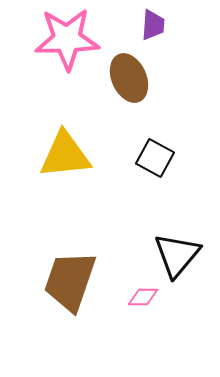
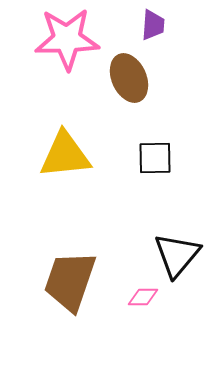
black square: rotated 30 degrees counterclockwise
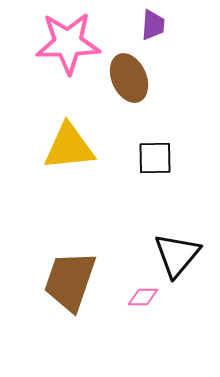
pink star: moved 1 px right, 4 px down
yellow triangle: moved 4 px right, 8 px up
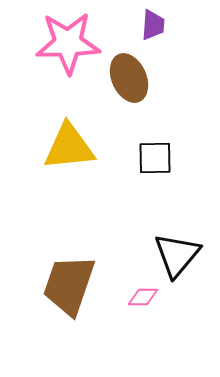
brown trapezoid: moved 1 px left, 4 px down
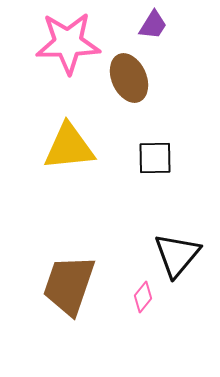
purple trapezoid: rotated 28 degrees clockwise
pink diamond: rotated 52 degrees counterclockwise
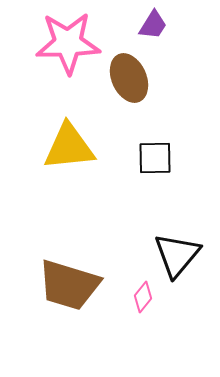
brown trapezoid: rotated 92 degrees counterclockwise
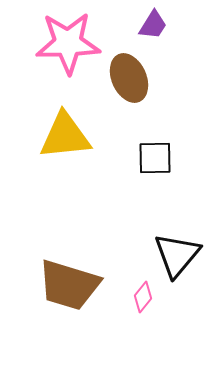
yellow triangle: moved 4 px left, 11 px up
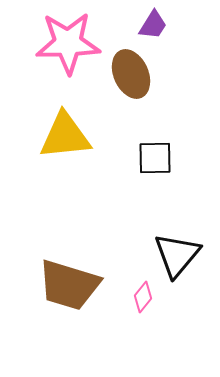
brown ellipse: moved 2 px right, 4 px up
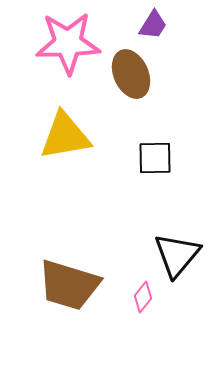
yellow triangle: rotated 4 degrees counterclockwise
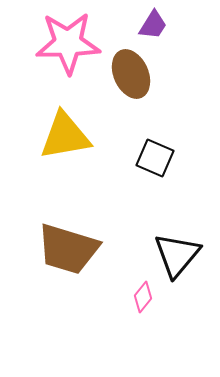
black square: rotated 24 degrees clockwise
brown trapezoid: moved 1 px left, 36 px up
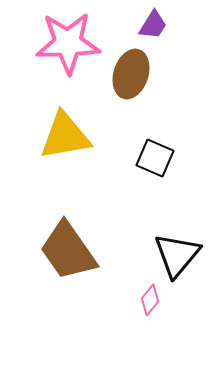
brown ellipse: rotated 42 degrees clockwise
brown trapezoid: moved 2 px down; rotated 38 degrees clockwise
pink diamond: moved 7 px right, 3 px down
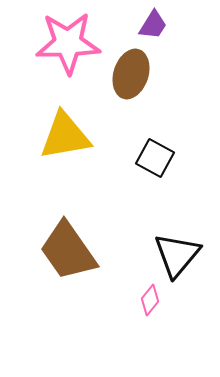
black square: rotated 6 degrees clockwise
